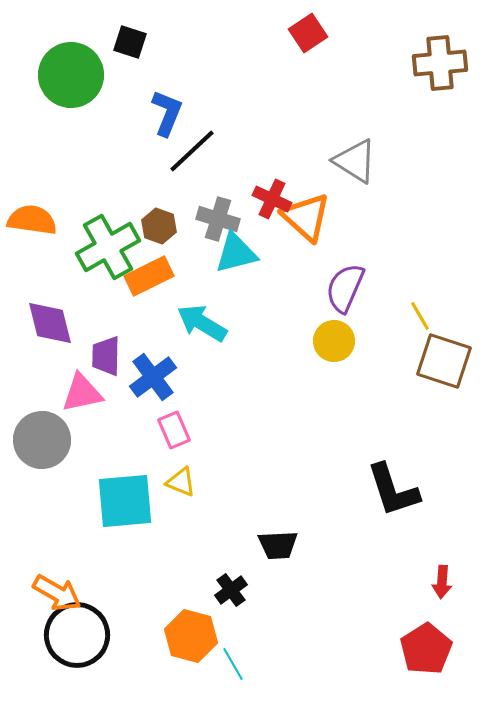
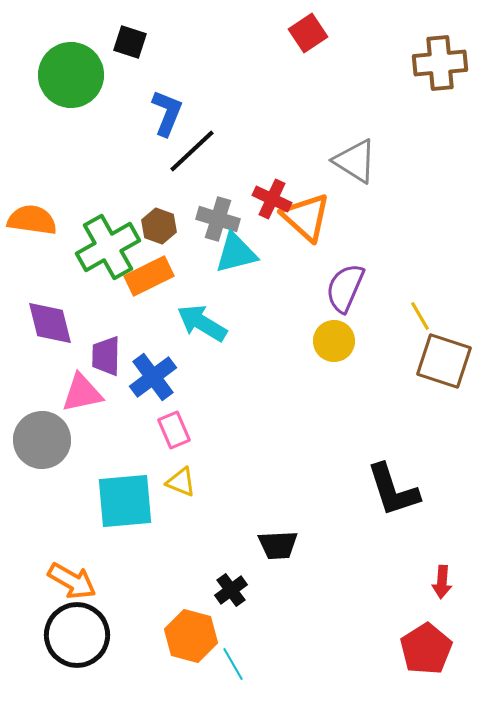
orange arrow: moved 15 px right, 12 px up
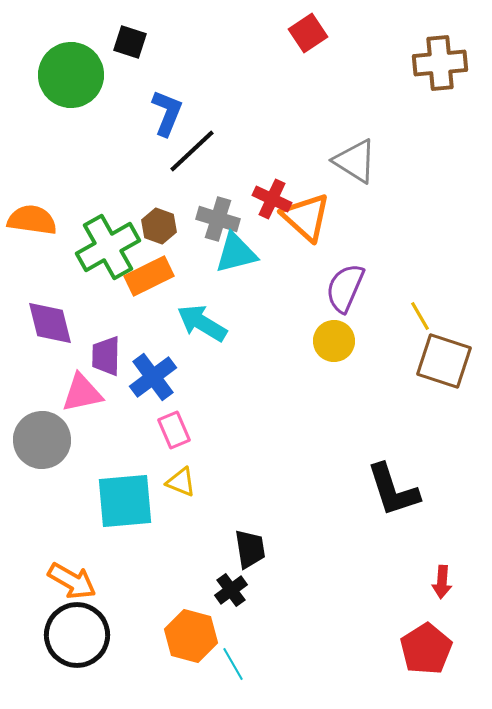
black trapezoid: moved 28 px left, 4 px down; rotated 96 degrees counterclockwise
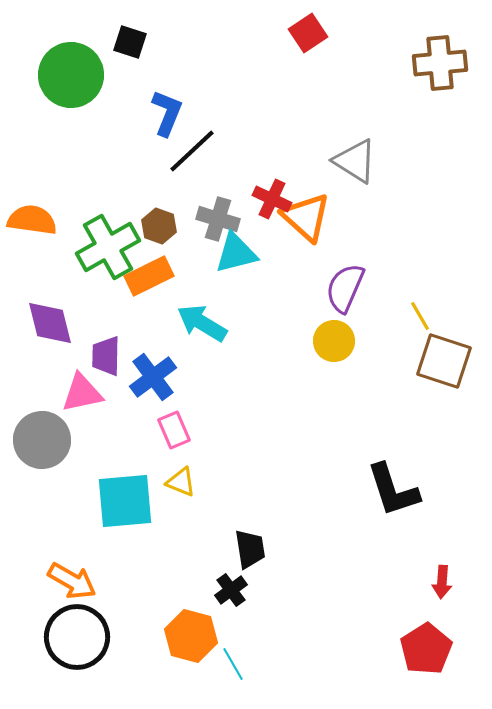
black circle: moved 2 px down
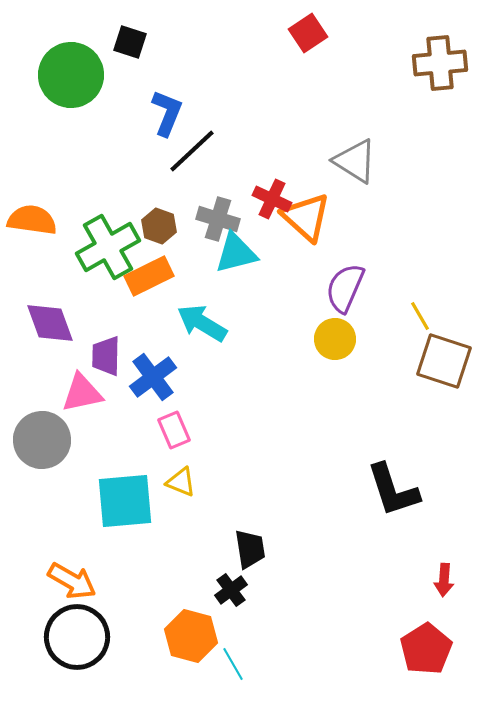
purple diamond: rotated 6 degrees counterclockwise
yellow circle: moved 1 px right, 2 px up
red arrow: moved 2 px right, 2 px up
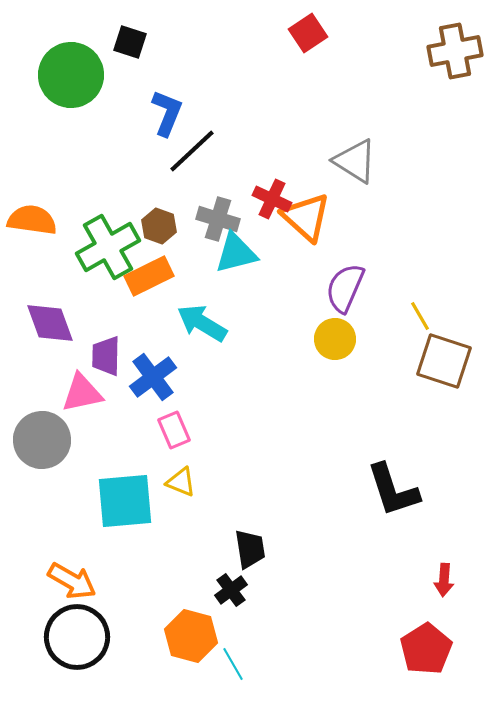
brown cross: moved 15 px right, 12 px up; rotated 6 degrees counterclockwise
